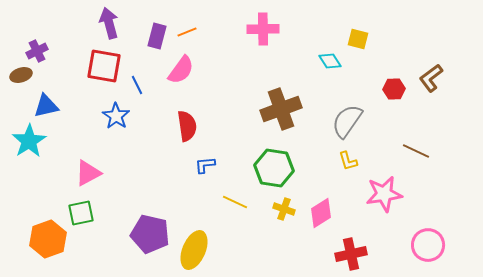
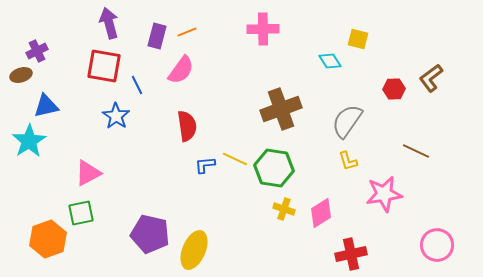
yellow line: moved 43 px up
pink circle: moved 9 px right
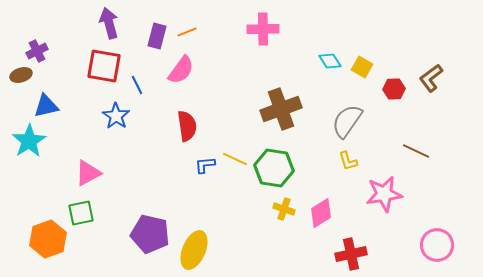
yellow square: moved 4 px right, 28 px down; rotated 15 degrees clockwise
